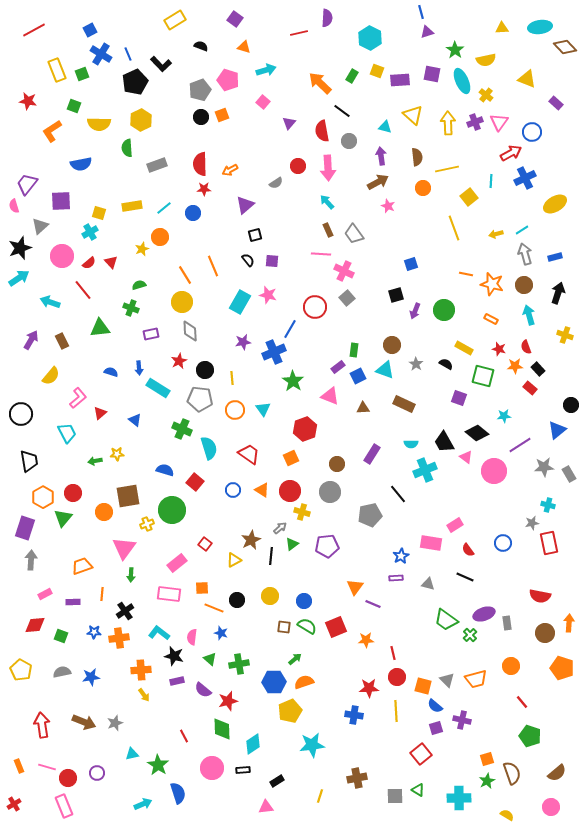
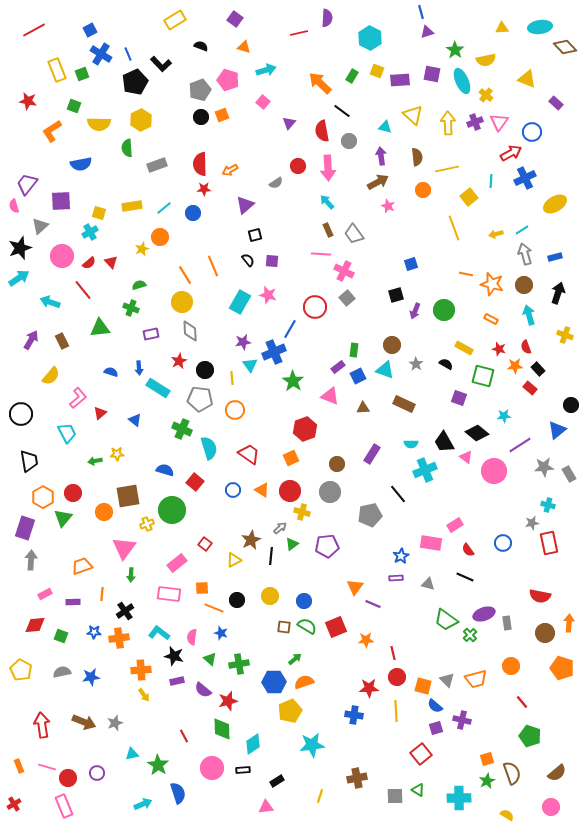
orange circle at (423, 188): moved 2 px down
cyan triangle at (263, 409): moved 13 px left, 44 px up
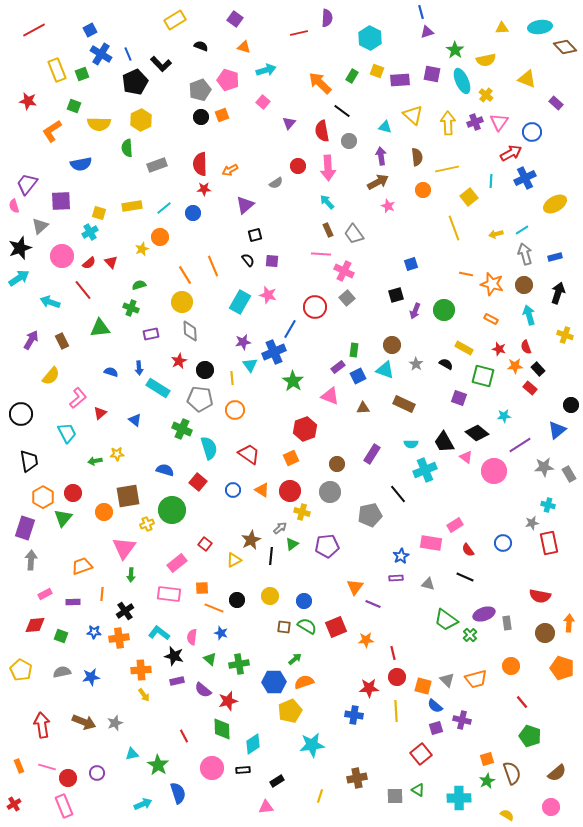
red square at (195, 482): moved 3 px right
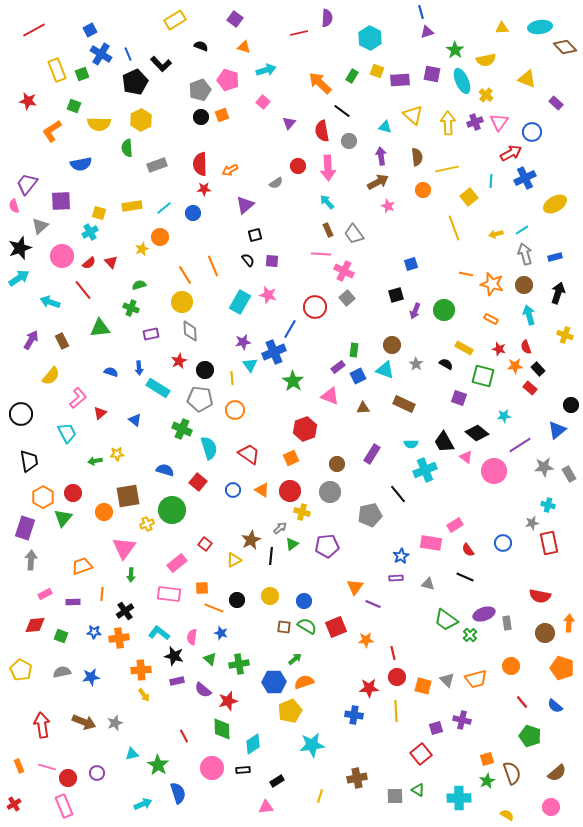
blue semicircle at (435, 706): moved 120 px right
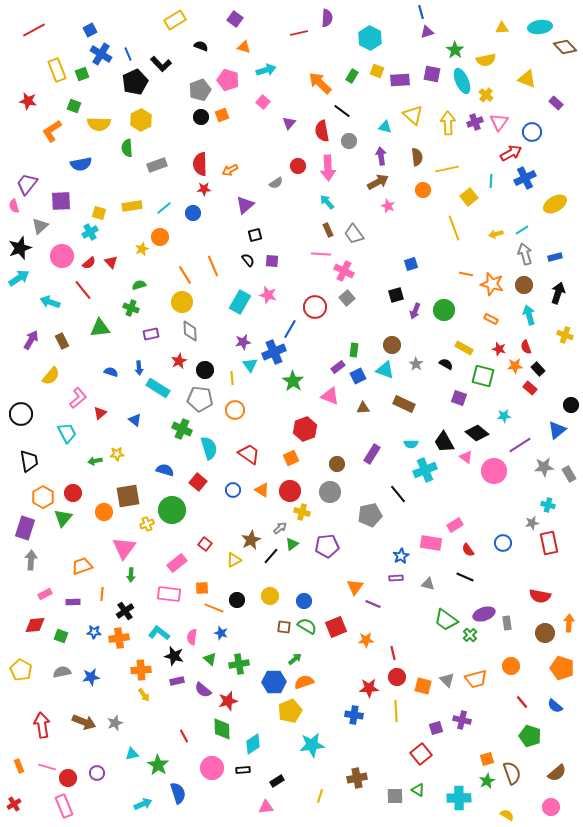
black line at (271, 556): rotated 36 degrees clockwise
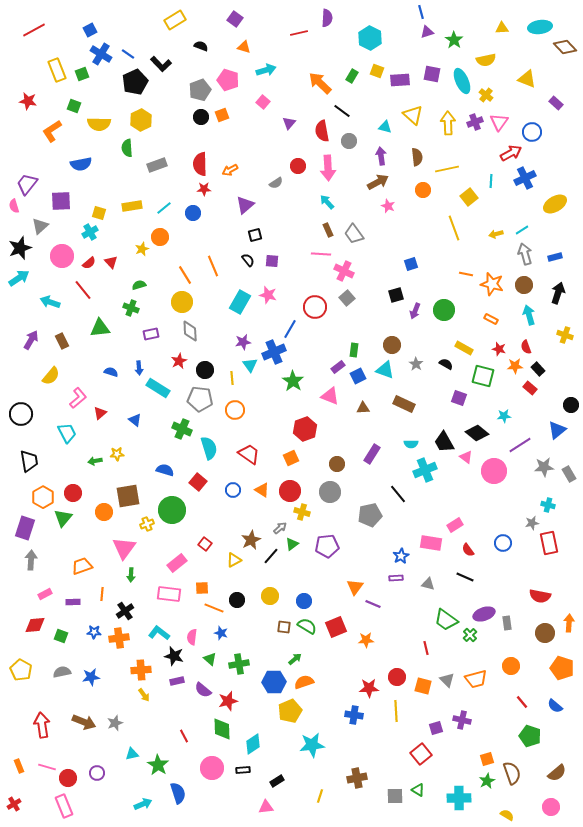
green star at (455, 50): moved 1 px left, 10 px up
blue line at (128, 54): rotated 32 degrees counterclockwise
red line at (393, 653): moved 33 px right, 5 px up
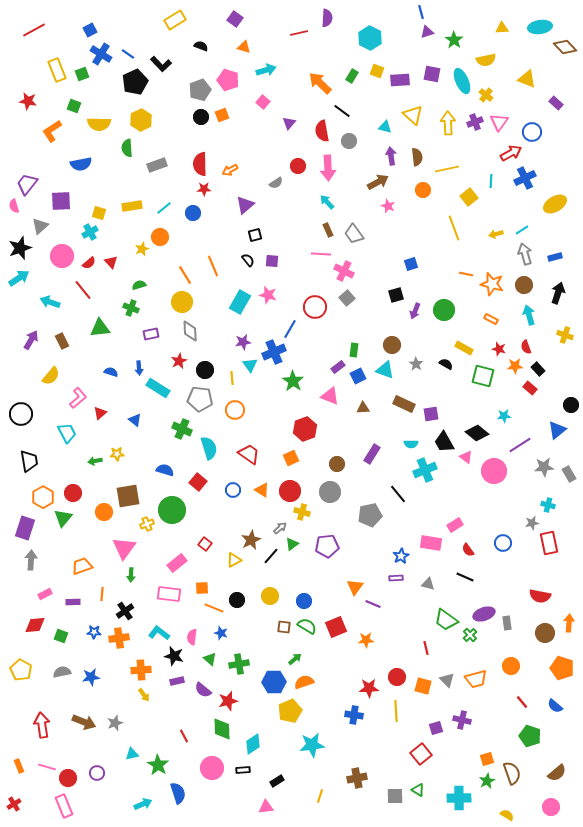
purple arrow at (381, 156): moved 10 px right
purple square at (459, 398): moved 28 px left, 16 px down; rotated 28 degrees counterclockwise
